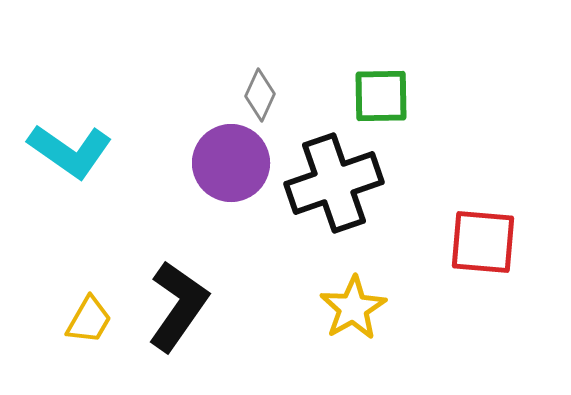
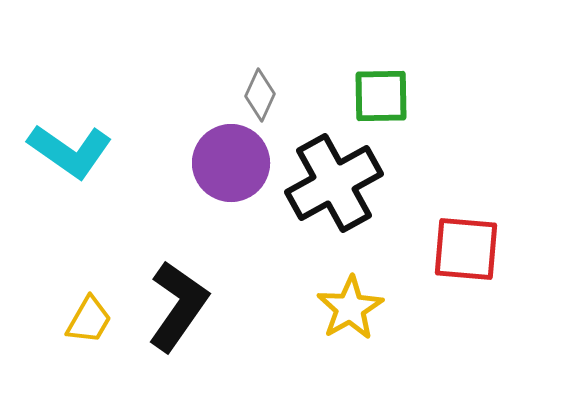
black cross: rotated 10 degrees counterclockwise
red square: moved 17 px left, 7 px down
yellow star: moved 3 px left
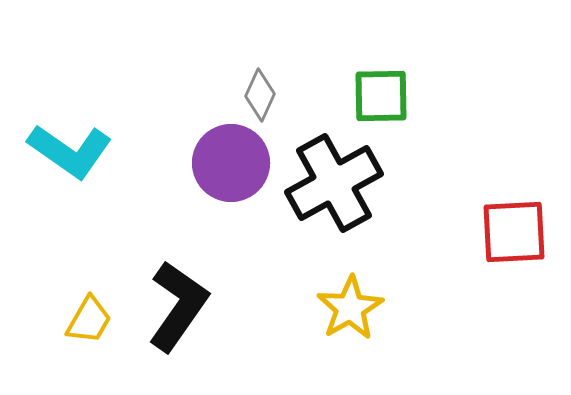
red square: moved 48 px right, 17 px up; rotated 8 degrees counterclockwise
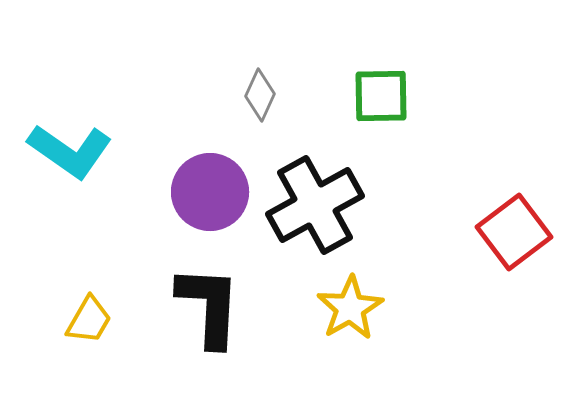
purple circle: moved 21 px left, 29 px down
black cross: moved 19 px left, 22 px down
red square: rotated 34 degrees counterclockwise
black L-shape: moved 31 px right; rotated 32 degrees counterclockwise
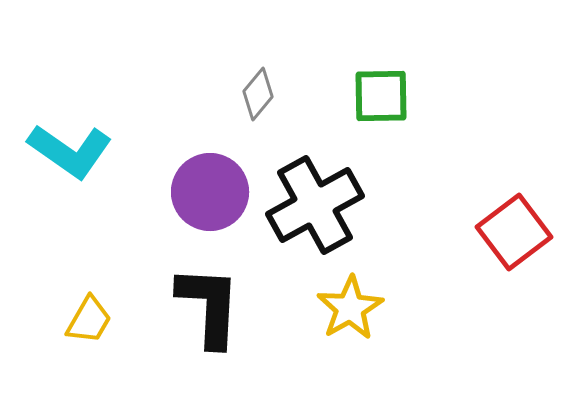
gray diamond: moved 2 px left, 1 px up; rotated 15 degrees clockwise
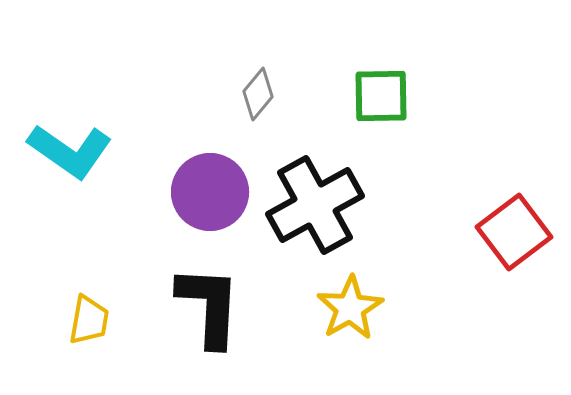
yellow trapezoid: rotated 20 degrees counterclockwise
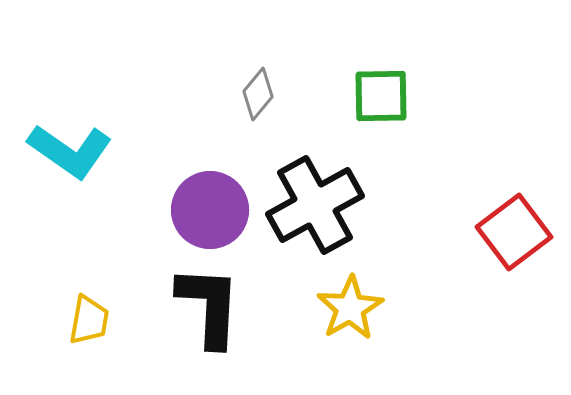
purple circle: moved 18 px down
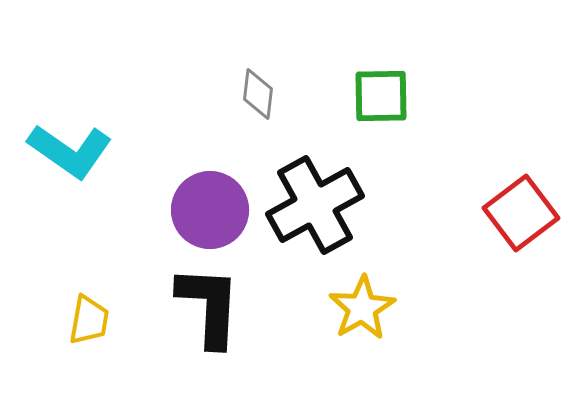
gray diamond: rotated 33 degrees counterclockwise
red square: moved 7 px right, 19 px up
yellow star: moved 12 px right
